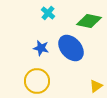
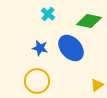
cyan cross: moved 1 px down
blue star: moved 1 px left
yellow triangle: moved 1 px right, 1 px up
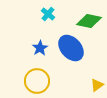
blue star: rotated 28 degrees clockwise
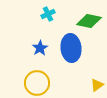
cyan cross: rotated 24 degrees clockwise
blue ellipse: rotated 36 degrees clockwise
yellow circle: moved 2 px down
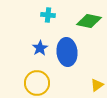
cyan cross: moved 1 px down; rotated 32 degrees clockwise
blue ellipse: moved 4 px left, 4 px down
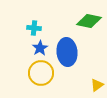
cyan cross: moved 14 px left, 13 px down
yellow circle: moved 4 px right, 10 px up
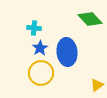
green diamond: moved 1 px right, 2 px up; rotated 35 degrees clockwise
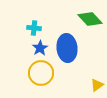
blue ellipse: moved 4 px up
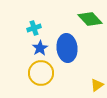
cyan cross: rotated 24 degrees counterclockwise
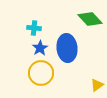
cyan cross: rotated 24 degrees clockwise
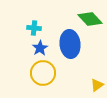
blue ellipse: moved 3 px right, 4 px up
yellow circle: moved 2 px right
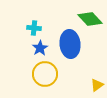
yellow circle: moved 2 px right, 1 px down
